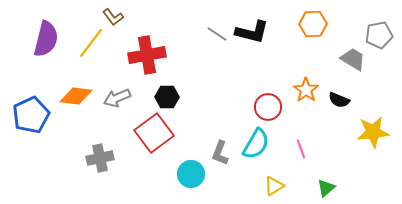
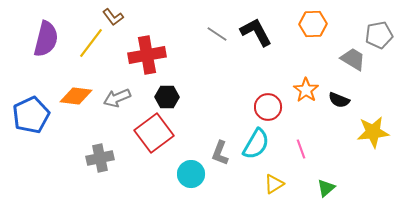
black L-shape: moved 4 px right; rotated 132 degrees counterclockwise
yellow triangle: moved 2 px up
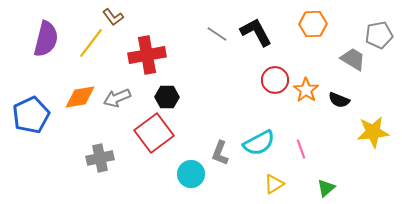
orange diamond: moved 4 px right, 1 px down; rotated 16 degrees counterclockwise
red circle: moved 7 px right, 27 px up
cyan semicircle: moved 3 px right, 1 px up; rotated 32 degrees clockwise
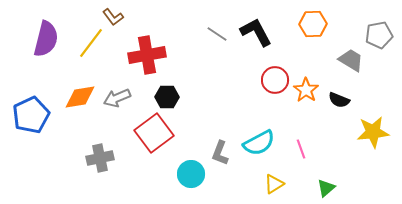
gray trapezoid: moved 2 px left, 1 px down
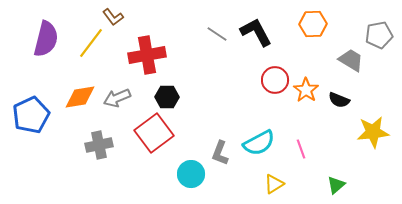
gray cross: moved 1 px left, 13 px up
green triangle: moved 10 px right, 3 px up
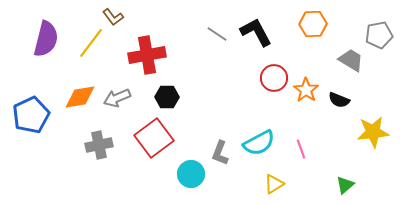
red circle: moved 1 px left, 2 px up
red square: moved 5 px down
green triangle: moved 9 px right
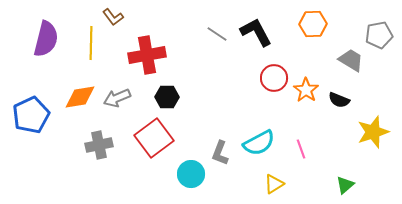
yellow line: rotated 36 degrees counterclockwise
yellow star: rotated 12 degrees counterclockwise
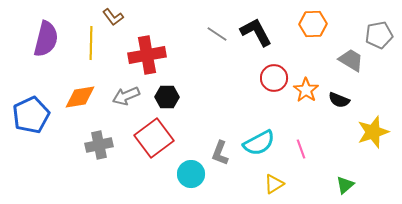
gray arrow: moved 9 px right, 2 px up
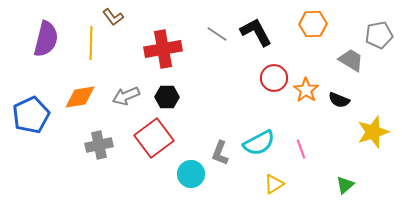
red cross: moved 16 px right, 6 px up
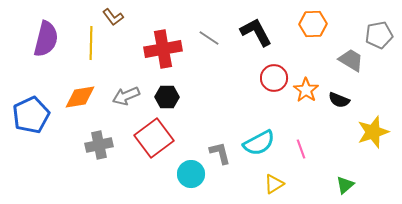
gray line: moved 8 px left, 4 px down
gray L-shape: rotated 145 degrees clockwise
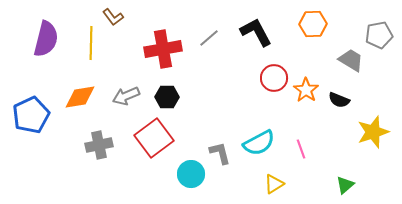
gray line: rotated 75 degrees counterclockwise
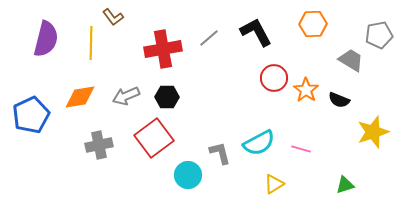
pink line: rotated 54 degrees counterclockwise
cyan circle: moved 3 px left, 1 px down
green triangle: rotated 24 degrees clockwise
